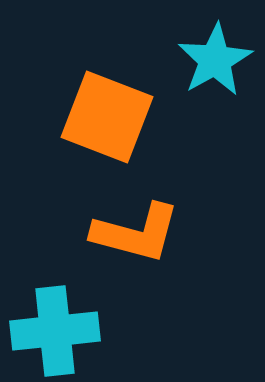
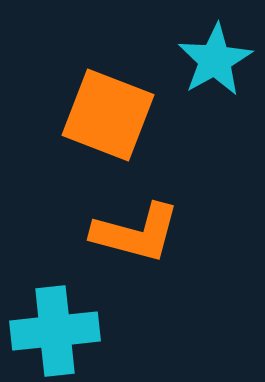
orange square: moved 1 px right, 2 px up
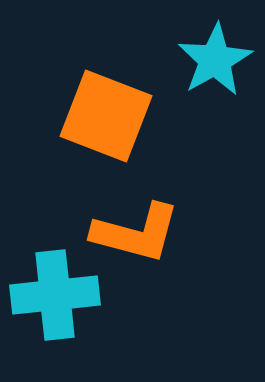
orange square: moved 2 px left, 1 px down
cyan cross: moved 36 px up
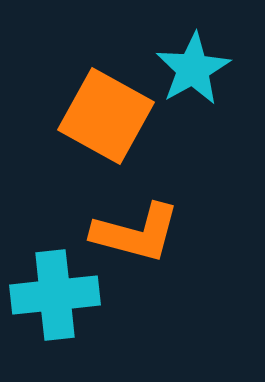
cyan star: moved 22 px left, 9 px down
orange square: rotated 8 degrees clockwise
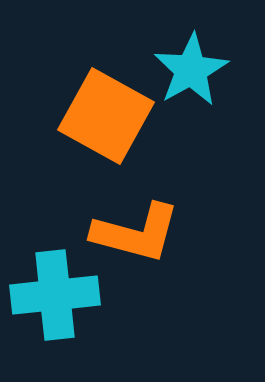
cyan star: moved 2 px left, 1 px down
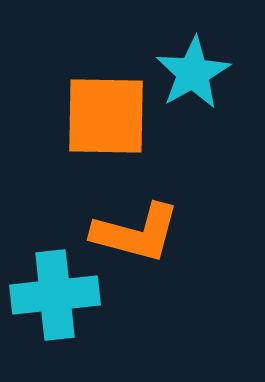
cyan star: moved 2 px right, 3 px down
orange square: rotated 28 degrees counterclockwise
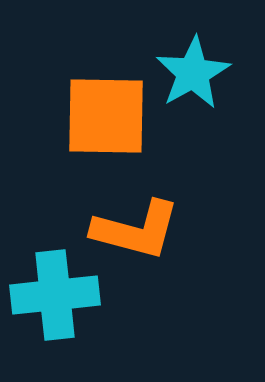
orange L-shape: moved 3 px up
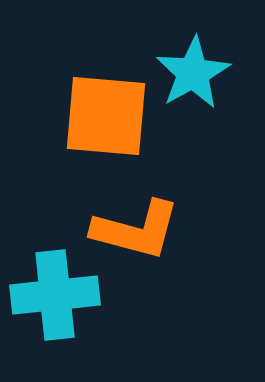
orange square: rotated 4 degrees clockwise
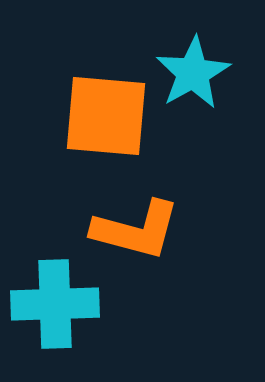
cyan cross: moved 9 px down; rotated 4 degrees clockwise
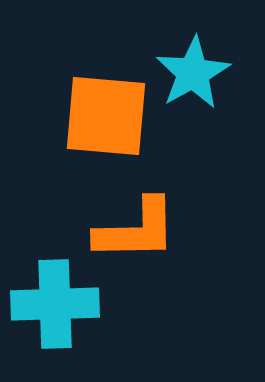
orange L-shape: rotated 16 degrees counterclockwise
